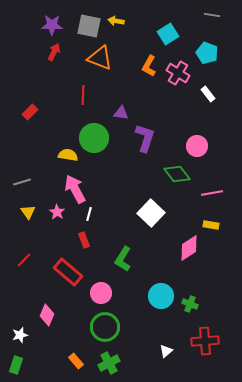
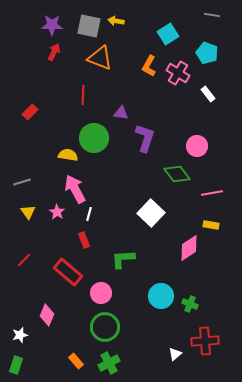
green L-shape at (123, 259): rotated 55 degrees clockwise
white triangle at (166, 351): moved 9 px right, 3 px down
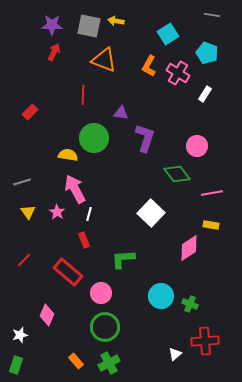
orange triangle at (100, 58): moved 4 px right, 2 px down
white rectangle at (208, 94): moved 3 px left; rotated 70 degrees clockwise
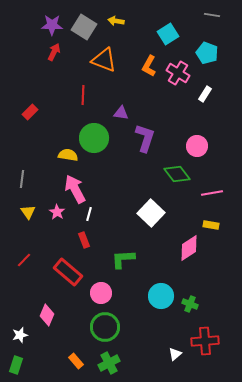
gray square at (89, 26): moved 5 px left, 1 px down; rotated 20 degrees clockwise
gray line at (22, 182): moved 3 px up; rotated 66 degrees counterclockwise
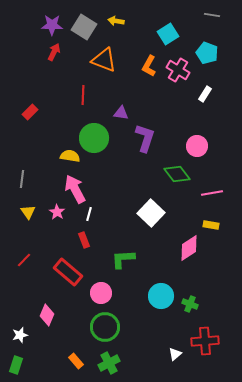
pink cross at (178, 73): moved 3 px up
yellow semicircle at (68, 155): moved 2 px right, 1 px down
